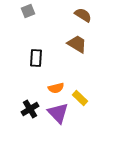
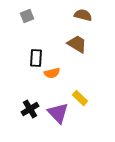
gray square: moved 1 px left, 5 px down
brown semicircle: rotated 18 degrees counterclockwise
orange semicircle: moved 4 px left, 15 px up
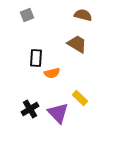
gray square: moved 1 px up
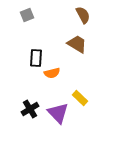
brown semicircle: rotated 48 degrees clockwise
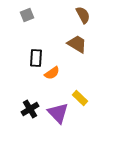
orange semicircle: rotated 21 degrees counterclockwise
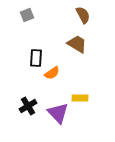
yellow rectangle: rotated 42 degrees counterclockwise
black cross: moved 2 px left, 3 px up
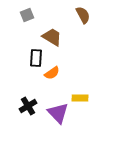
brown trapezoid: moved 25 px left, 7 px up
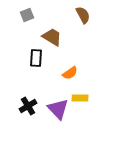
orange semicircle: moved 18 px right
purple triangle: moved 4 px up
